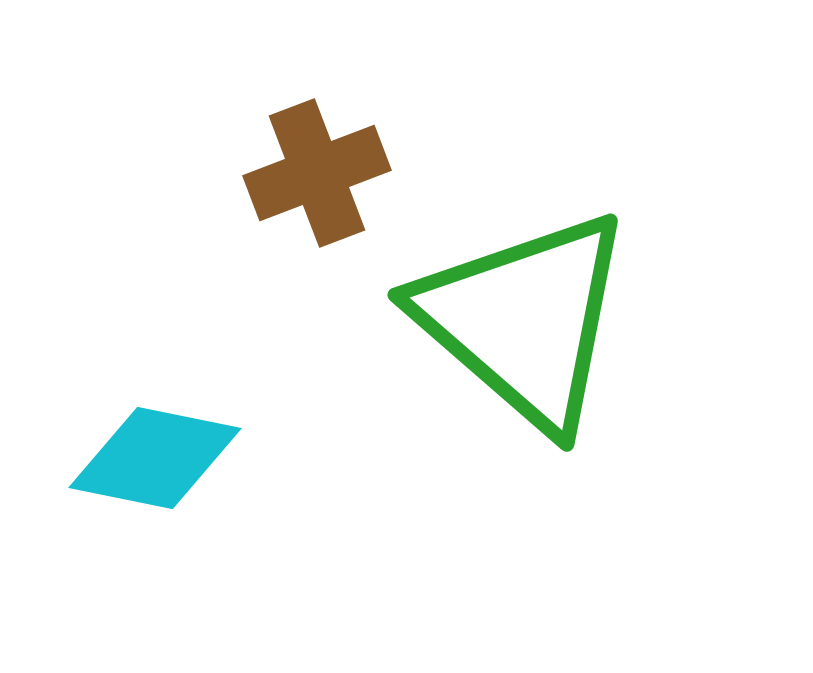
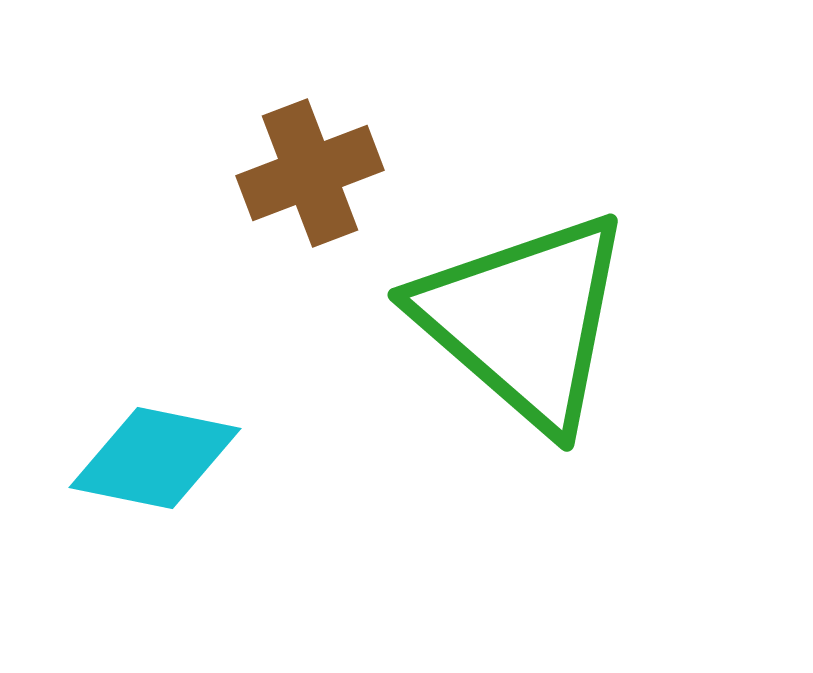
brown cross: moved 7 px left
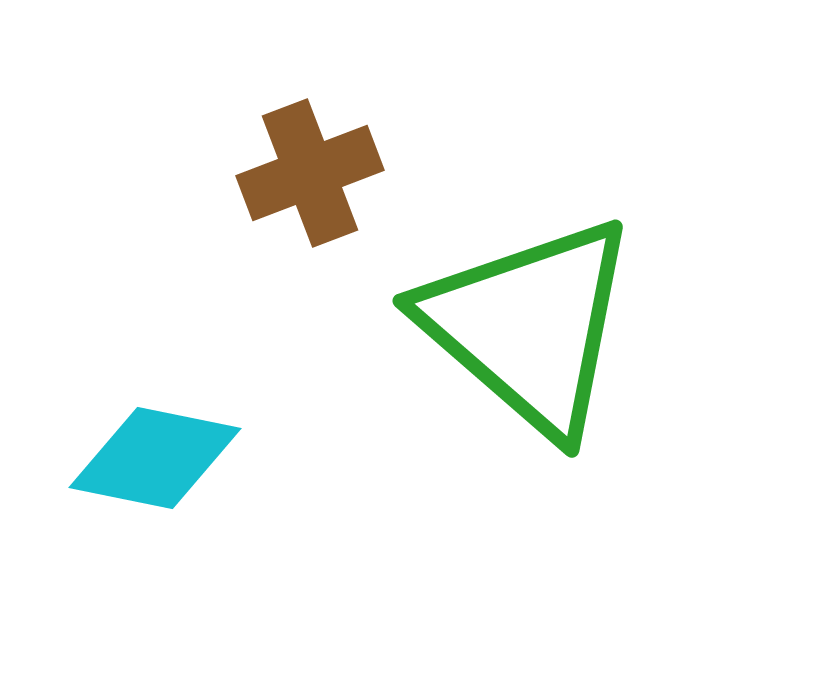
green triangle: moved 5 px right, 6 px down
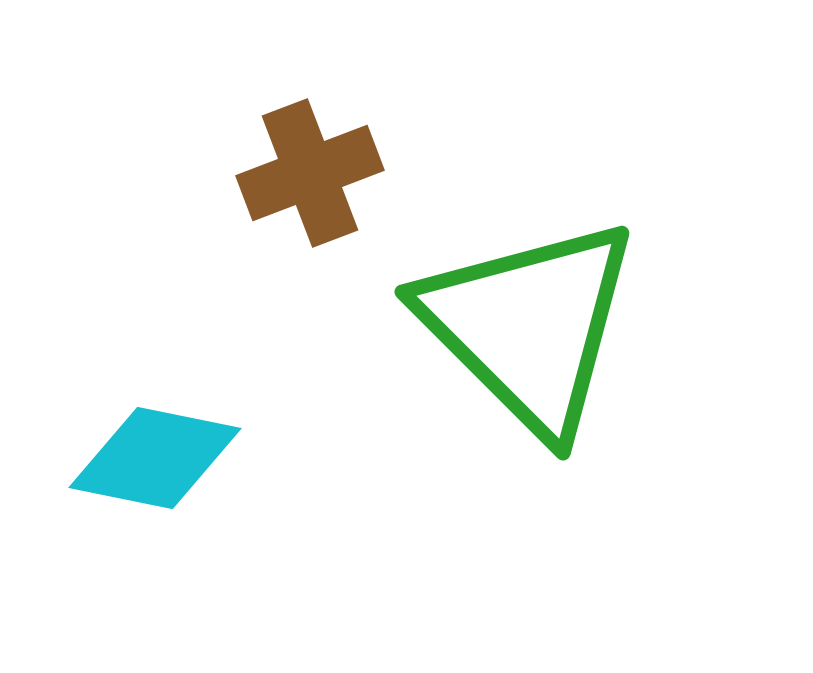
green triangle: rotated 4 degrees clockwise
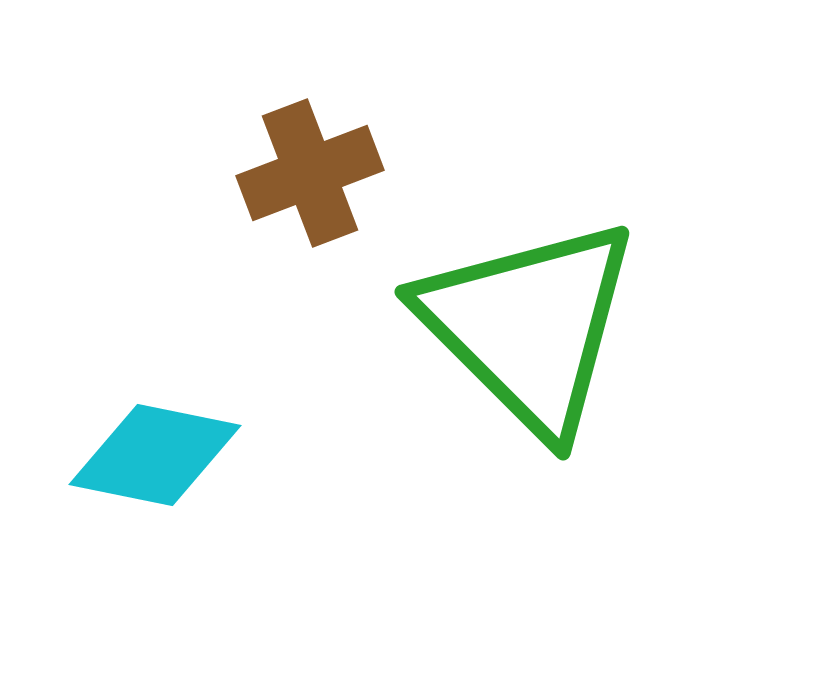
cyan diamond: moved 3 px up
